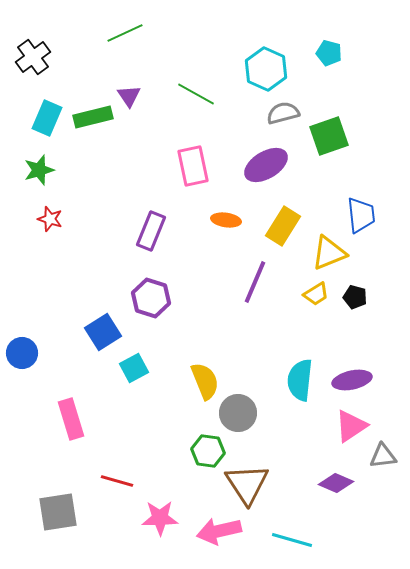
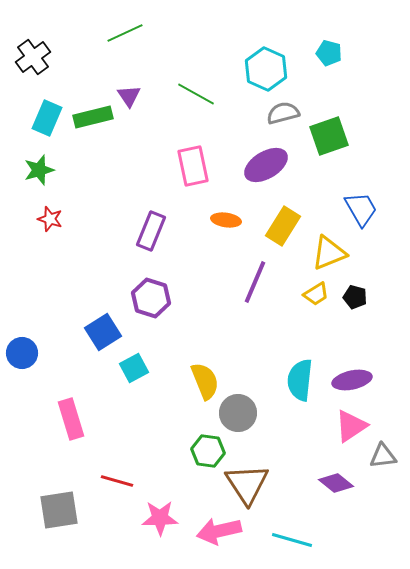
blue trapezoid at (361, 215): moved 6 px up; rotated 24 degrees counterclockwise
purple diamond at (336, 483): rotated 16 degrees clockwise
gray square at (58, 512): moved 1 px right, 2 px up
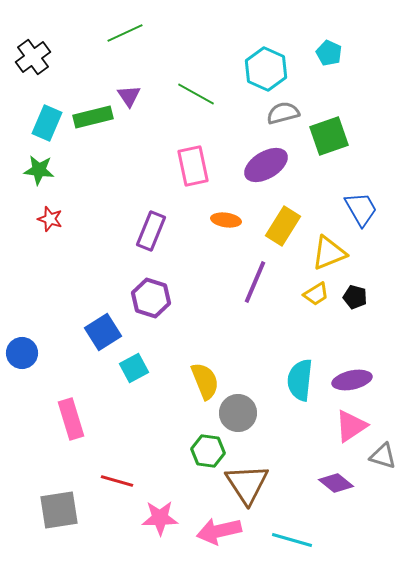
cyan pentagon at (329, 53): rotated 10 degrees clockwise
cyan rectangle at (47, 118): moved 5 px down
green star at (39, 170): rotated 24 degrees clockwise
gray triangle at (383, 456): rotated 24 degrees clockwise
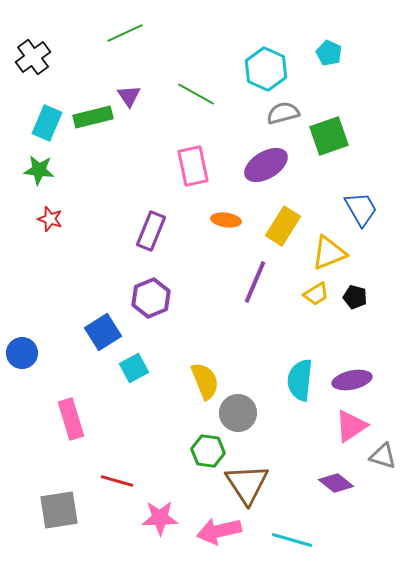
purple hexagon at (151, 298): rotated 21 degrees clockwise
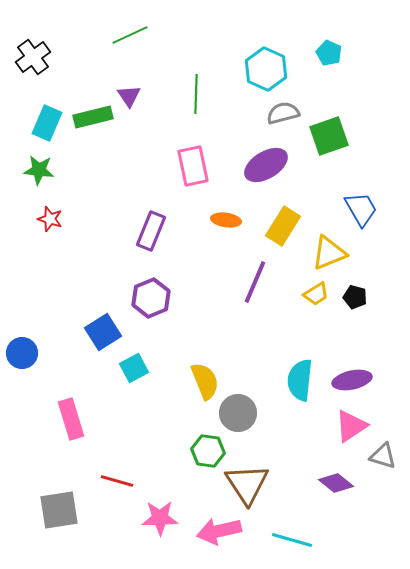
green line at (125, 33): moved 5 px right, 2 px down
green line at (196, 94): rotated 63 degrees clockwise
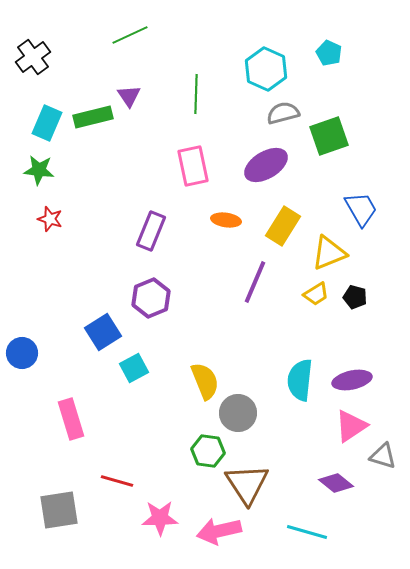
cyan line at (292, 540): moved 15 px right, 8 px up
